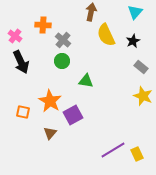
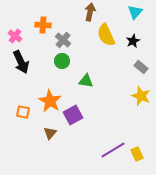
brown arrow: moved 1 px left
yellow star: moved 2 px left
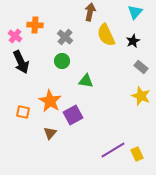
orange cross: moved 8 px left
gray cross: moved 2 px right, 3 px up
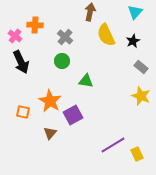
purple line: moved 5 px up
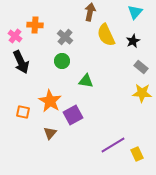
yellow star: moved 1 px right, 3 px up; rotated 18 degrees counterclockwise
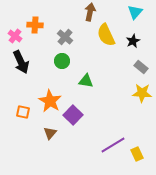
purple square: rotated 18 degrees counterclockwise
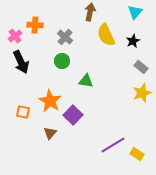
pink cross: rotated 16 degrees clockwise
yellow star: rotated 24 degrees counterclockwise
yellow rectangle: rotated 32 degrees counterclockwise
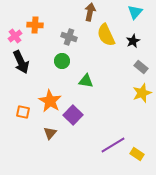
gray cross: moved 4 px right; rotated 21 degrees counterclockwise
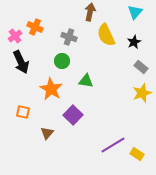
orange cross: moved 2 px down; rotated 21 degrees clockwise
black star: moved 1 px right, 1 px down
orange star: moved 1 px right, 12 px up
brown triangle: moved 3 px left
